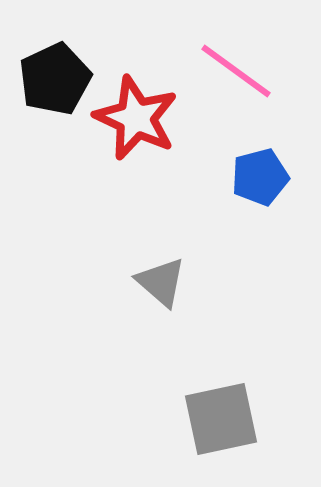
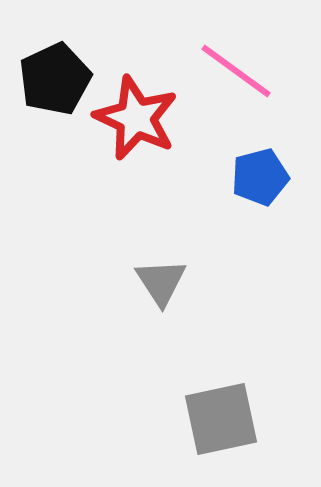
gray triangle: rotated 16 degrees clockwise
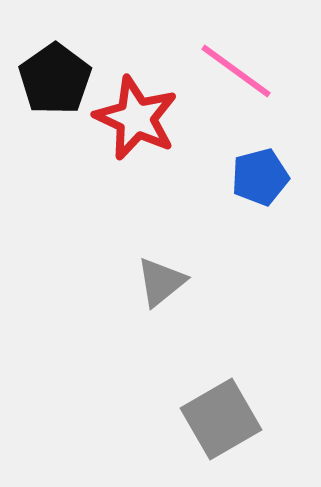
black pentagon: rotated 10 degrees counterclockwise
gray triangle: rotated 24 degrees clockwise
gray square: rotated 18 degrees counterclockwise
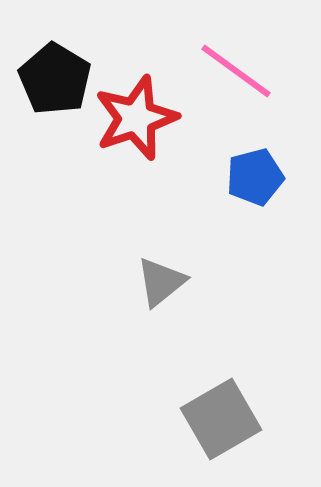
black pentagon: rotated 6 degrees counterclockwise
red star: rotated 28 degrees clockwise
blue pentagon: moved 5 px left
